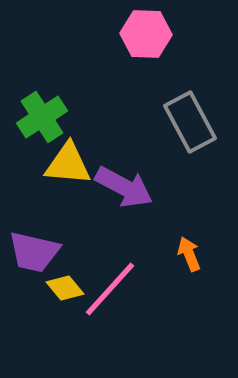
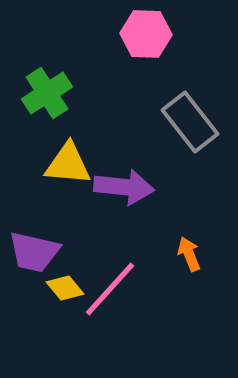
green cross: moved 5 px right, 24 px up
gray rectangle: rotated 10 degrees counterclockwise
purple arrow: rotated 22 degrees counterclockwise
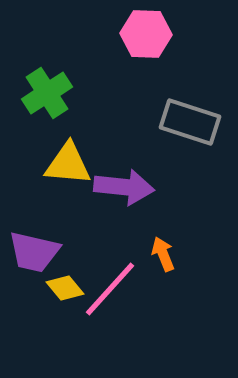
gray rectangle: rotated 34 degrees counterclockwise
orange arrow: moved 26 px left
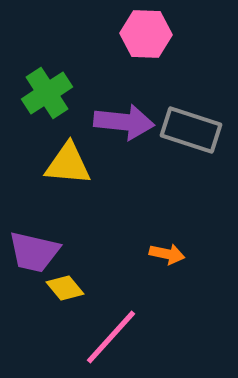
gray rectangle: moved 1 px right, 8 px down
purple arrow: moved 65 px up
orange arrow: moved 4 px right; rotated 124 degrees clockwise
pink line: moved 1 px right, 48 px down
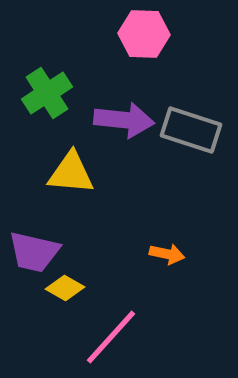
pink hexagon: moved 2 px left
purple arrow: moved 2 px up
yellow triangle: moved 3 px right, 9 px down
yellow diamond: rotated 21 degrees counterclockwise
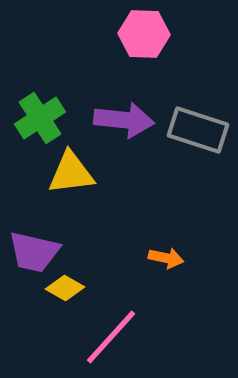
green cross: moved 7 px left, 25 px down
gray rectangle: moved 7 px right
yellow triangle: rotated 12 degrees counterclockwise
orange arrow: moved 1 px left, 4 px down
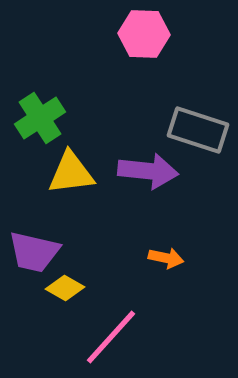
purple arrow: moved 24 px right, 51 px down
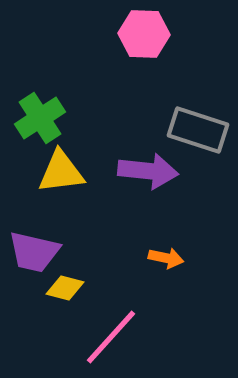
yellow triangle: moved 10 px left, 1 px up
yellow diamond: rotated 15 degrees counterclockwise
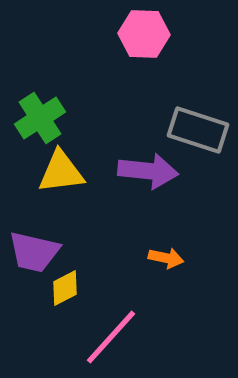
yellow diamond: rotated 42 degrees counterclockwise
